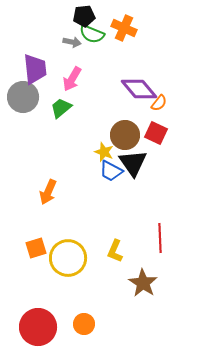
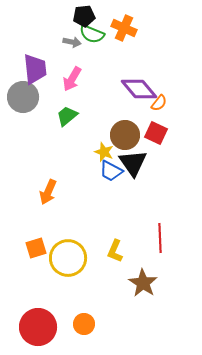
green trapezoid: moved 6 px right, 8 px down
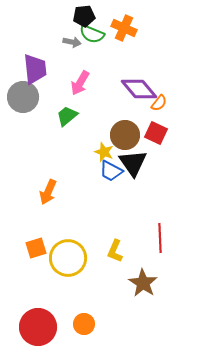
pink arrow: moved 8 px right, 4 px down
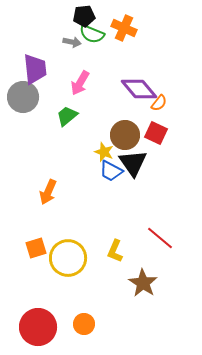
red line: rotated 48 degrees counterclockwise
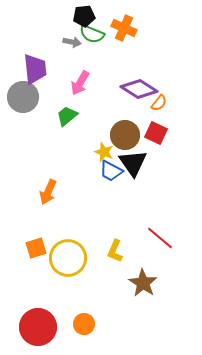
purple diamond: rotated 18 degrees counterclockwise
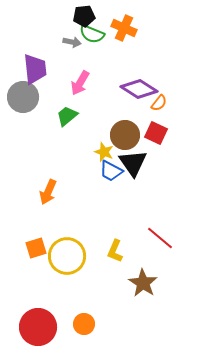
yellow circle: moved 1 px left, 2 px up
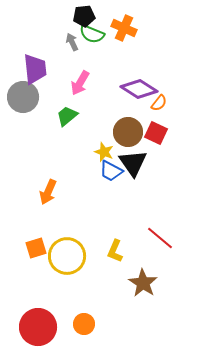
gray arrow: rotated 126 degrees counterclockwise
brown circle: moved 3 px right, 3 px up
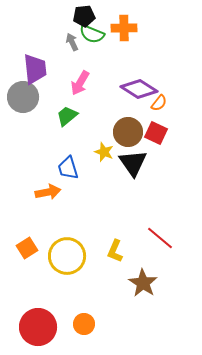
orange cross: rotated 25 degrees counterclockwise
blue trapezoid: moved 43 px left, 3 px up; rotated 45 degrees clockwise
orange arrow: rotated 125 degrees counterclockwise
orange square: moved 9 px left; rotated 15 degrees counterclockwise
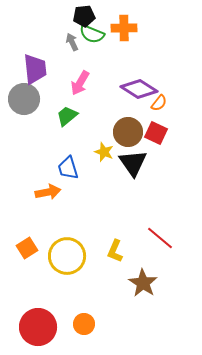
gray circle: moved 1 px right, 2 px down
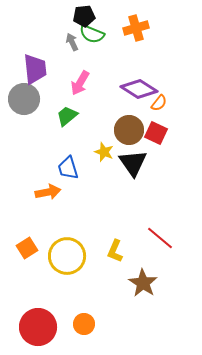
orange cross: moved 12 px right; rotated 15 degrees counterclockwise
brown circle: moved 1 px right, 2 px up
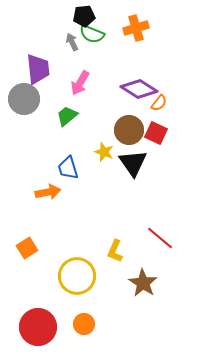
purple trapezoid: moved 3 px right
yellow circle: moved 10 px right, 20 px down
